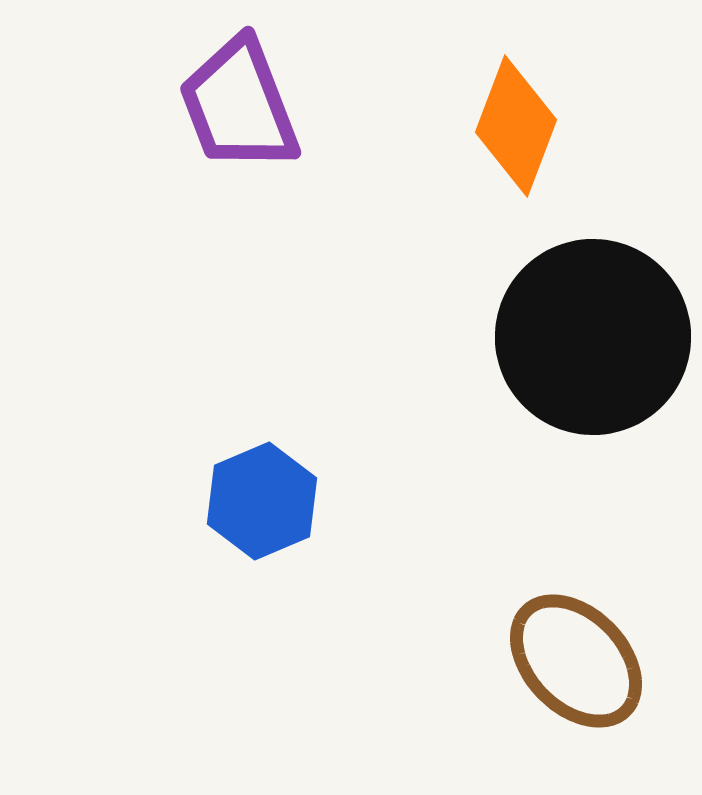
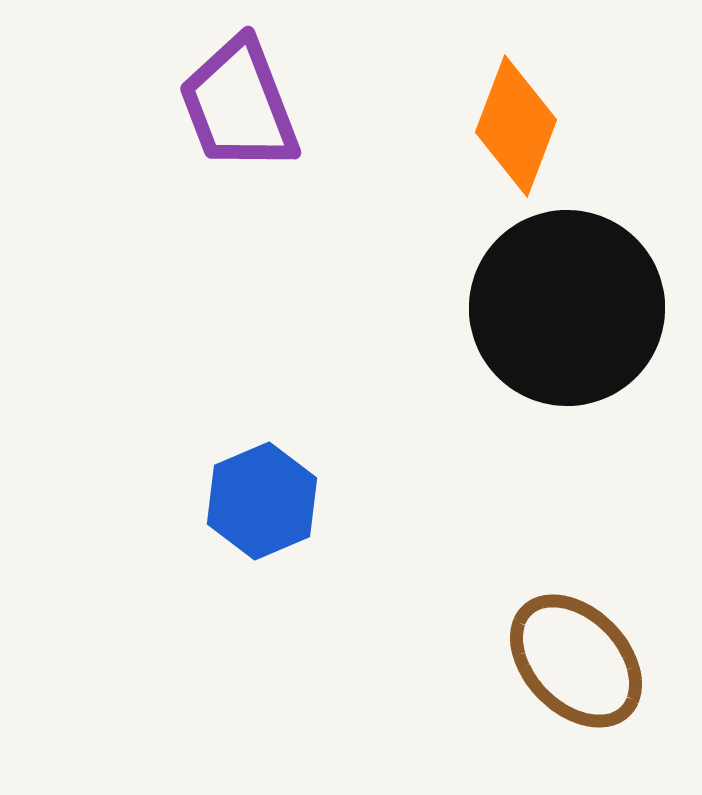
black circle: moved 26 px left, 29 px up
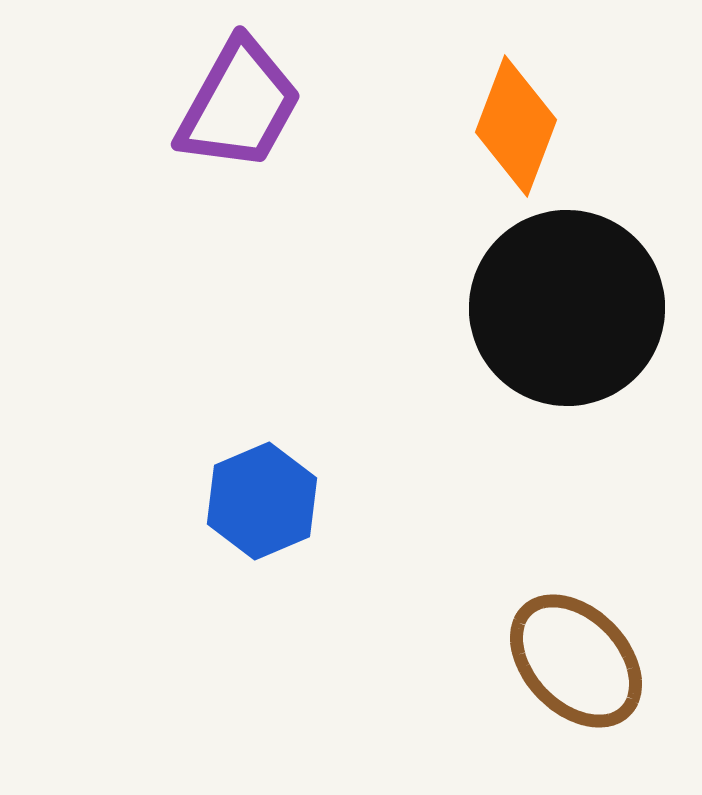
purple trapezoid: rotated 130 degrees counterclockwise
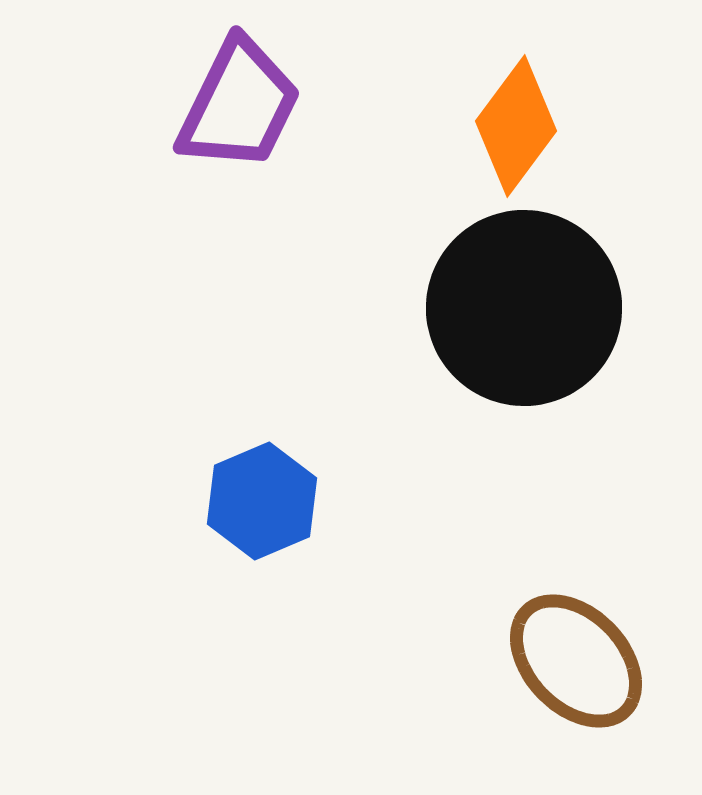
purple trapezoid: rotated 3 degrees counterclockwise
orange diamond: rotated 16 degrees clockwise
black circle: moved 43 px left
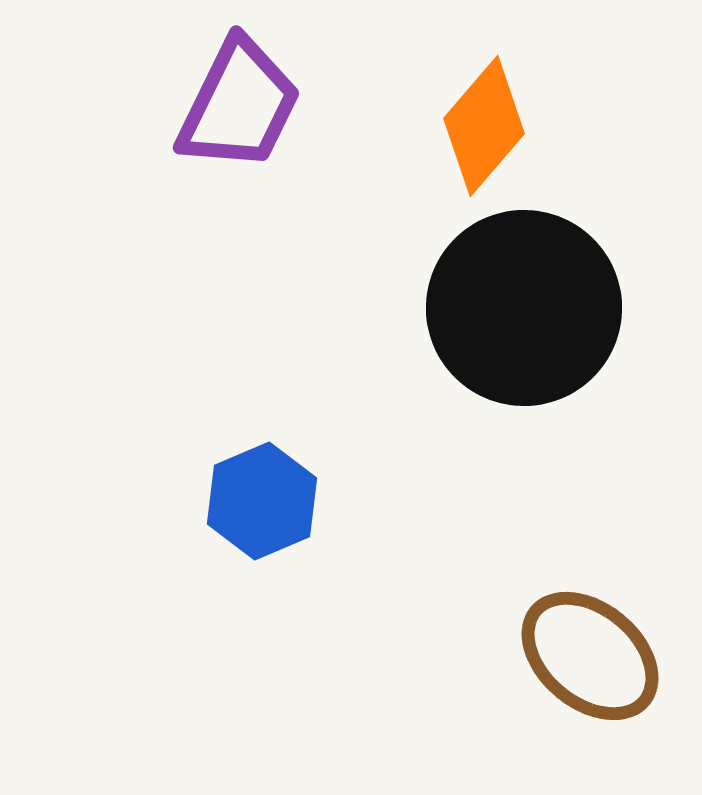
orange diamond: moved 32 px left; rotated 4 degrees clockwise
brown ellipse: moved 14 px right, 5 px up; rotated 6 degrees counterclockwise
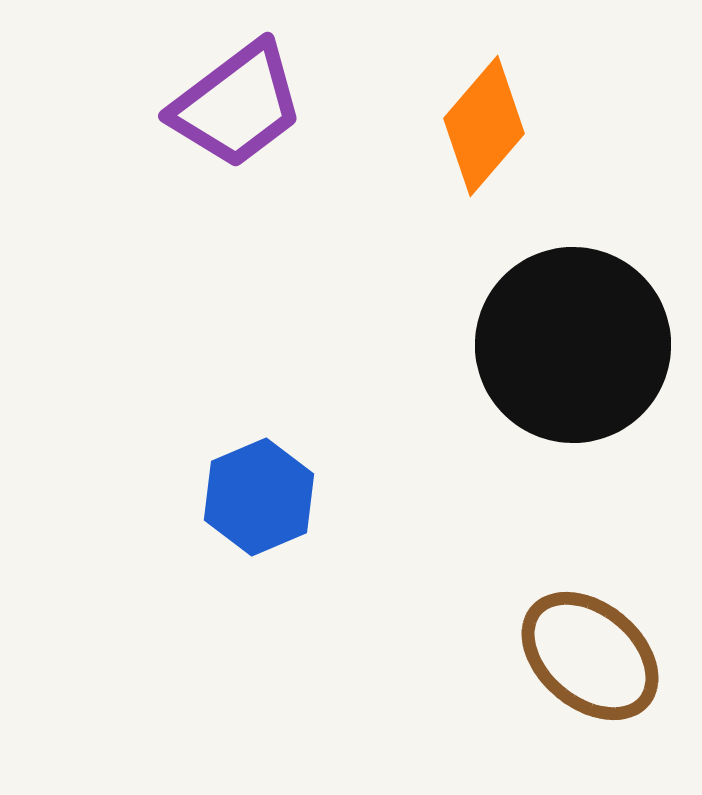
purple trapezoid: moved 2 px left; rotated 27 degrees clockwise
black circle: moved 49 px right, 37 px down
blue hexagon: moved 3 px left, 4 px up
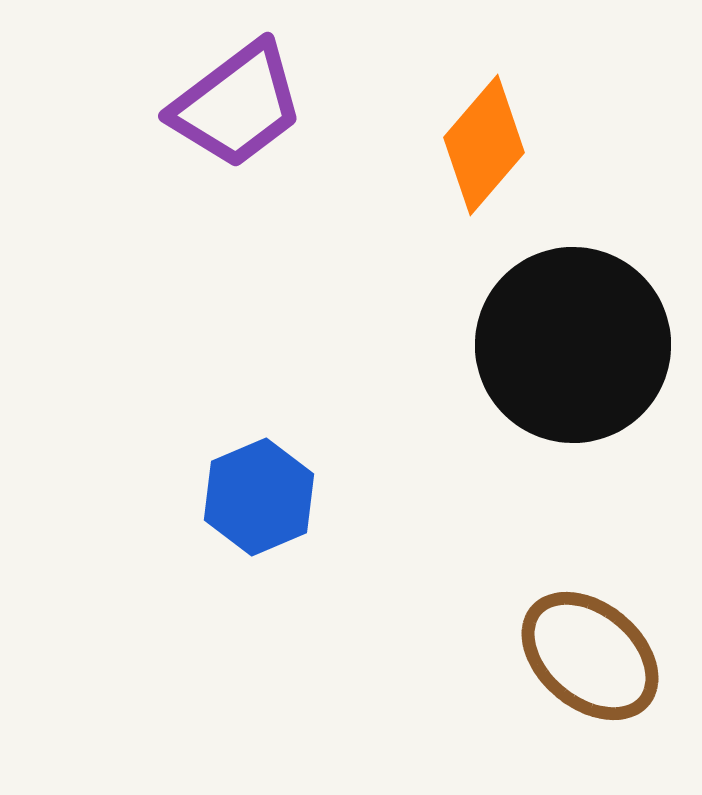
orange diamond: moved 19 px down
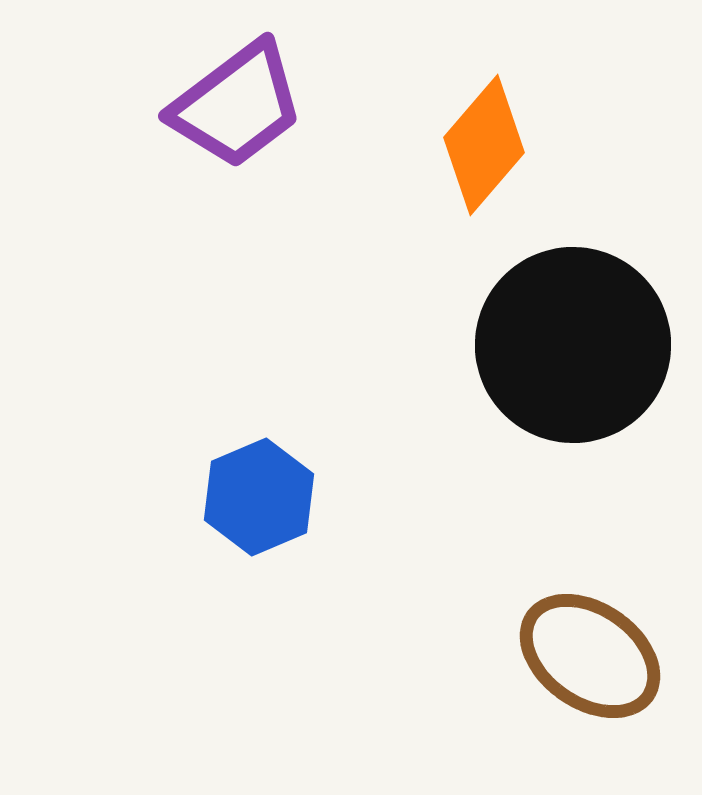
brown ellipse: rotated 5 degrees counterclockwise
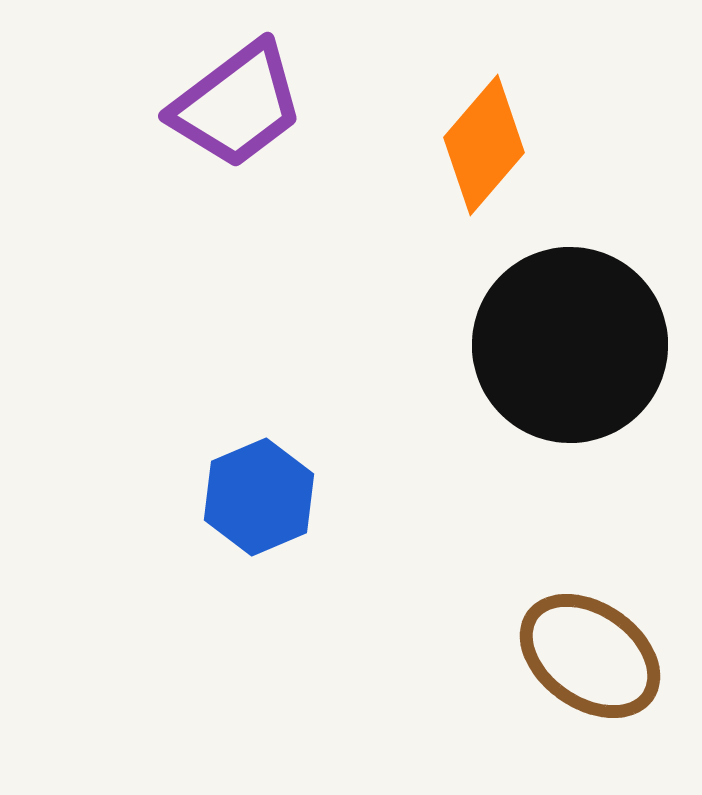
black circle: moved 3 px left
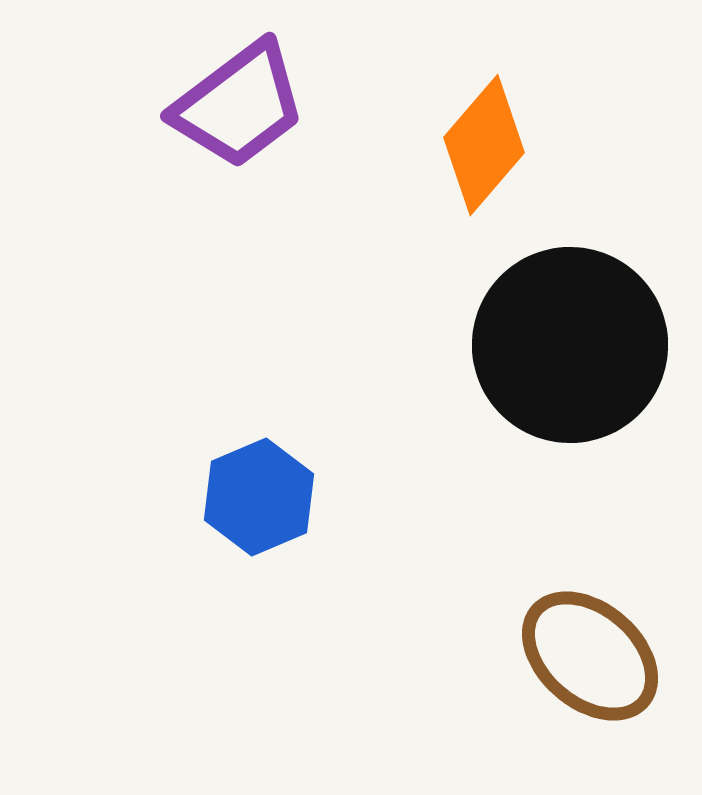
purple trapezoid: moved 2 px right
brown ellipse: rotated 6 degrees clockwise
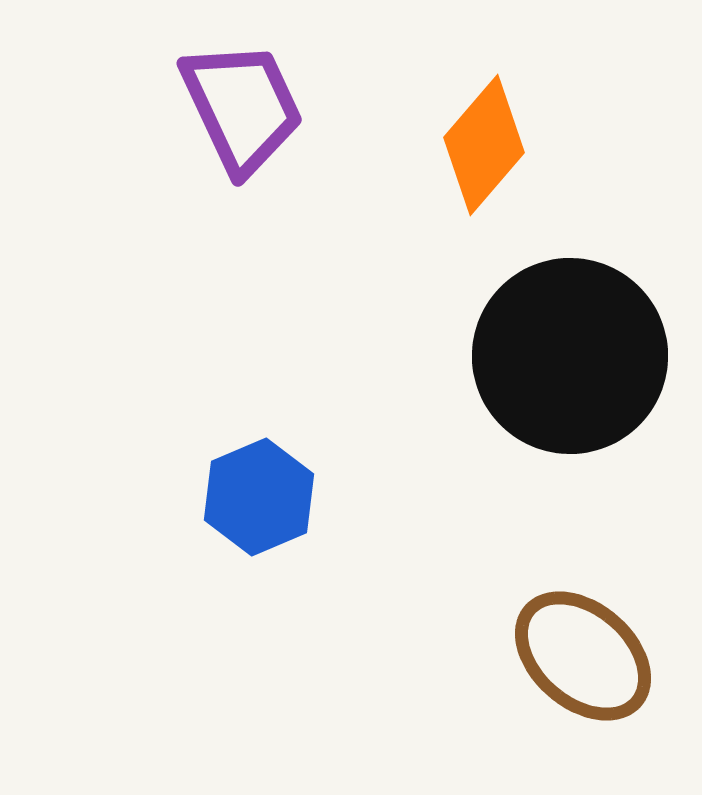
purple trapezoid: moved 3 px right, 2 px down; rotated 78 degrees counterclockwise
black circle: moved 11 px down
brown ellipse: moved 7 px left
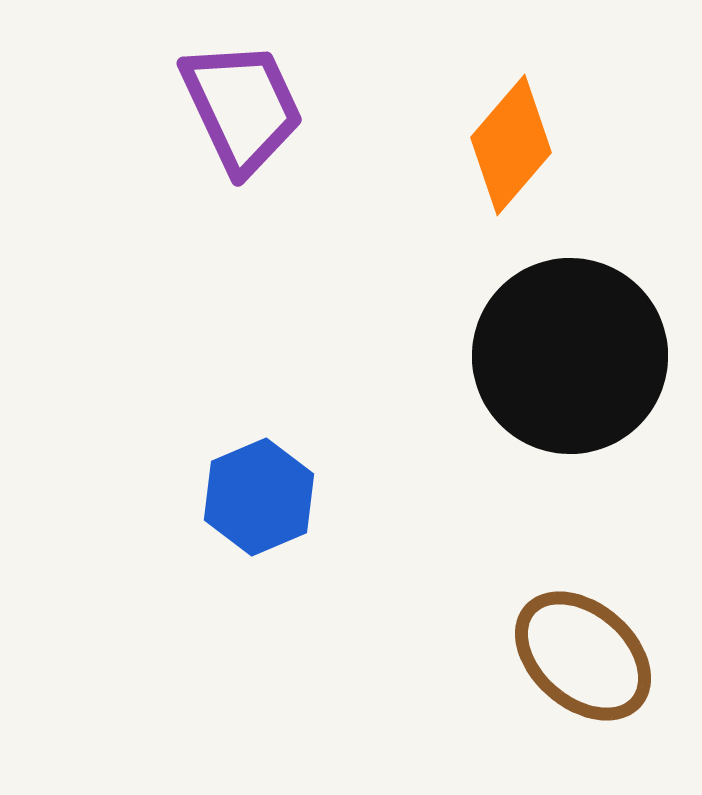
orange diamond: moved 27 px right
